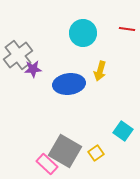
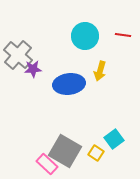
red line: moved 4 px left, 6 px down
cyan circle: moved 2 px right, 3 px down
gray cross: rotated 12 degrees counterclockwise
cyan square: moved 9 px left, 8 px down; rotated 18 degrees clockwise
yellow square: rotated 21 degrees counterclockwise
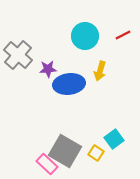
red line: rotated 35 degrees counterclockwise
purple star: moved 15 px right
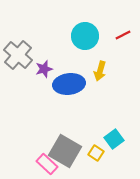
purple star: moved 4 px left; rotated 12 degrees counterclockwise
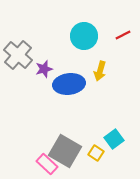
cyan circle: moved 1 px left
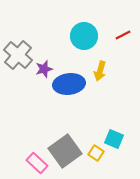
cyan square: rotated 30 degrees counterclockwise
gray square: rotated 24 degrees clockwise
pink rectangle: moved 10 px left, 1 px up
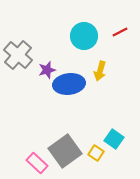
red line: moved 3 px left, 3 px up
purple star: moved 3 px right, 1 px down
cyan square: rotated 12 degrees clockwise
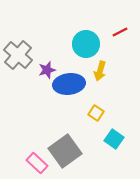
cyan circle: moved 2 px right, 8 px down
yellow square: moved 40 px up
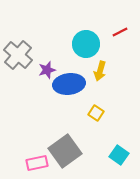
cyan square: moved 5 px right, 16 px down
pink rectangle: rotated 55 degrees counterclockwise
